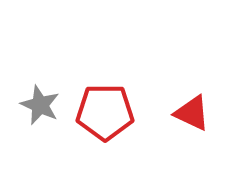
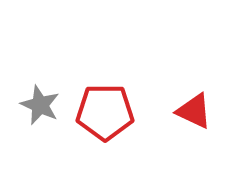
red triangle: moved 2 px right, 2 px up
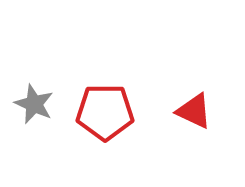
gray star: moved 6 px left, 1 px up
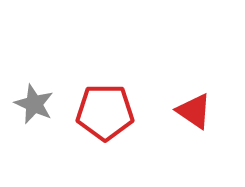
red triangle: rotated 9 degrees clockwise
